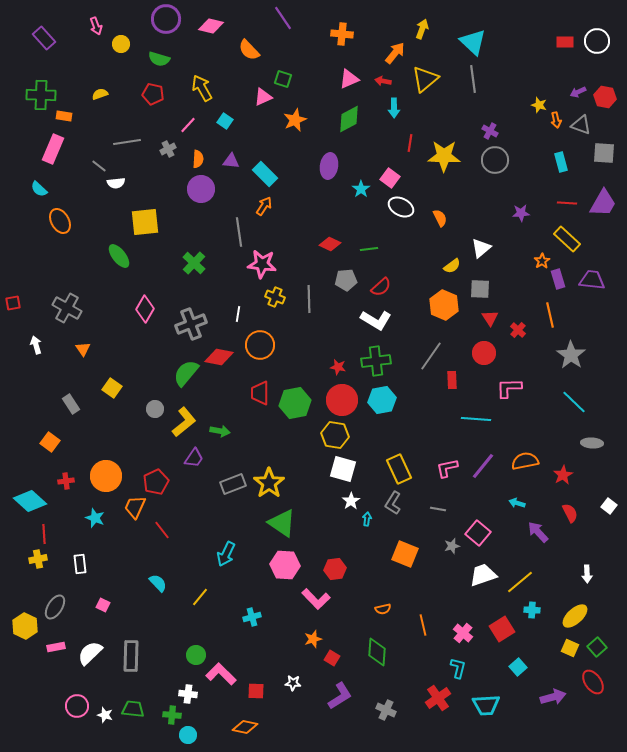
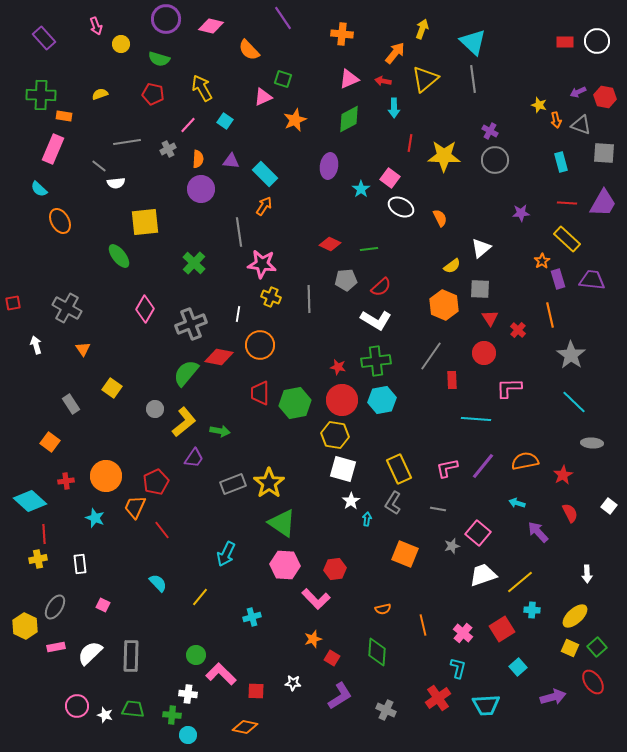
yellow cross at (275, 297): moved 4 px left
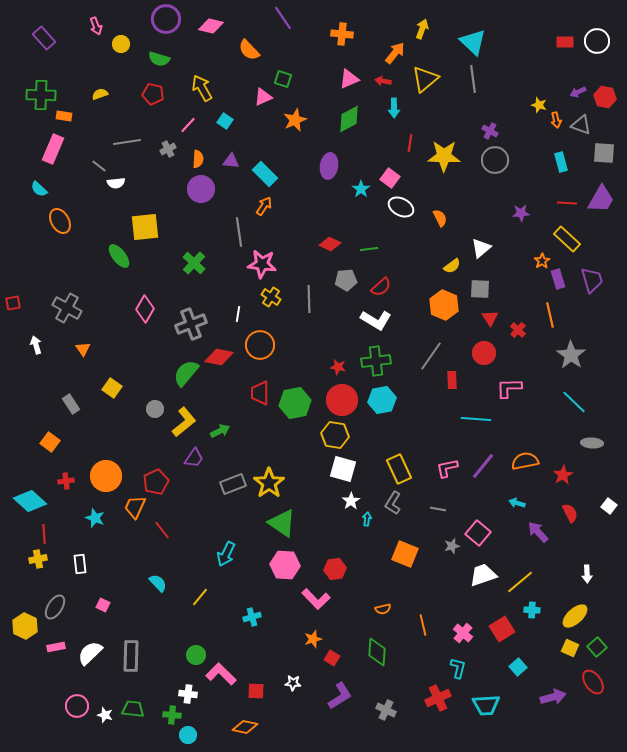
purple trapezoid at (603, 203): moved 2 px left, 4 px up
yellow square at (145, 222): moved 5 px down
purple trapezoid at (592, 280): rotated 68 degrees clockwise
yellow cross at (271, 297): rotated 12 degrees clockwise
green arrow at (220, 431): rotated 36 degrees counterclockwise
red cross at (438, 698): rotated 10 degrees clockwise
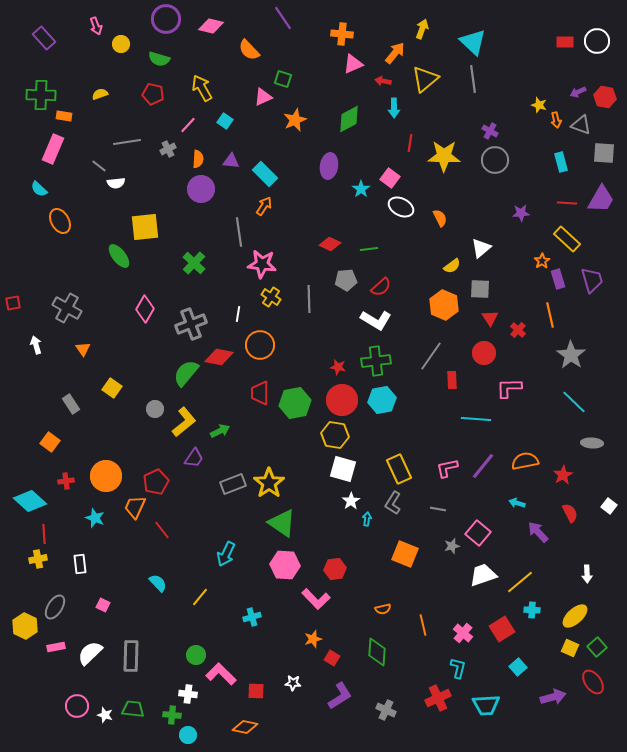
pink triangle at (349, 79): moved 4 px right, 15 px up
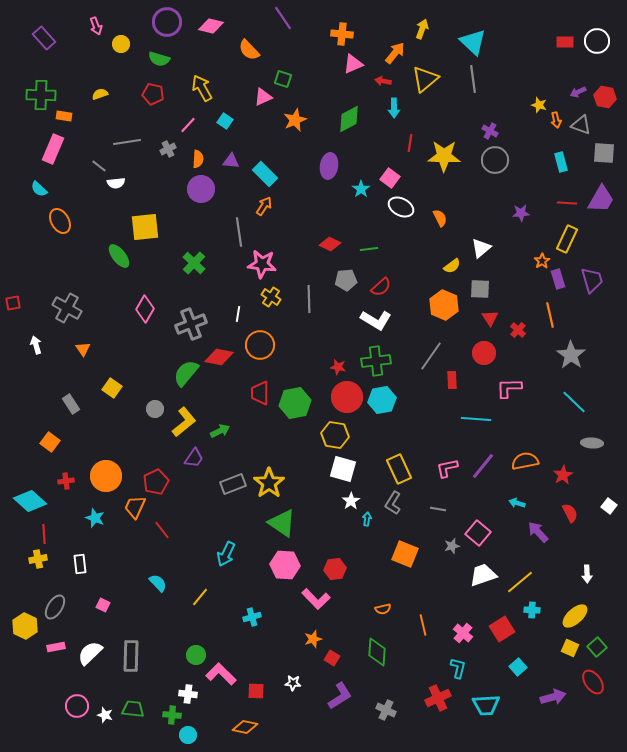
purple circle at (166, 19): moved 1 px right, 3 px down
yellow rectangle at (567, 239): rotated 72 degrees clockwise
red circle at (342, 400): moved 5 px right, 3 px up
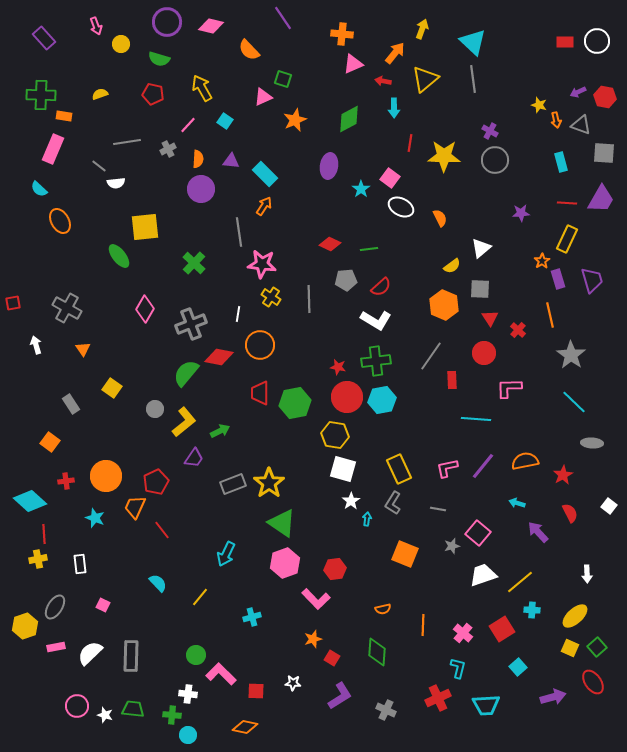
pink hexagon at (285, 565): moved 2 px up; rotated 24 degrees counterclockwise
orange line at (423, 625): rotated 15 degrees clockwise
yellow hexagon at (25, 626): rotated 15 degrees clockwise
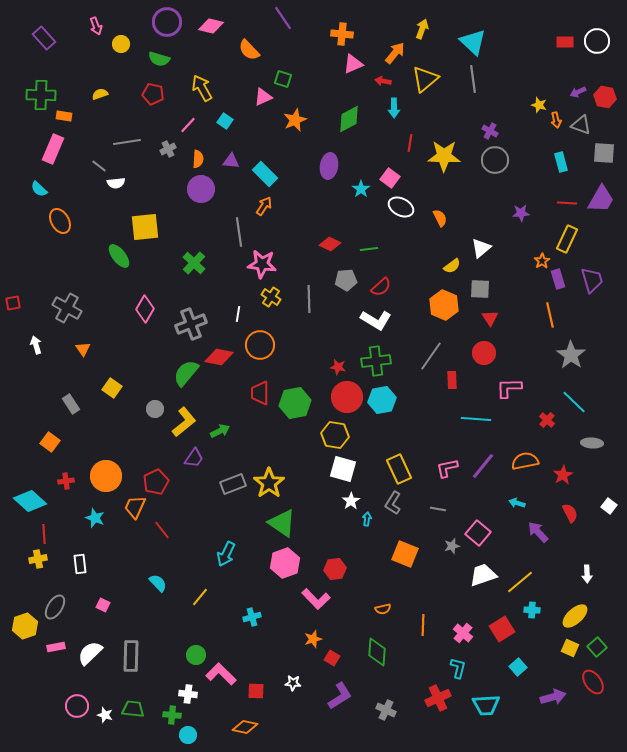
red cross at (518, 330): moved 29 px right, 90 px down
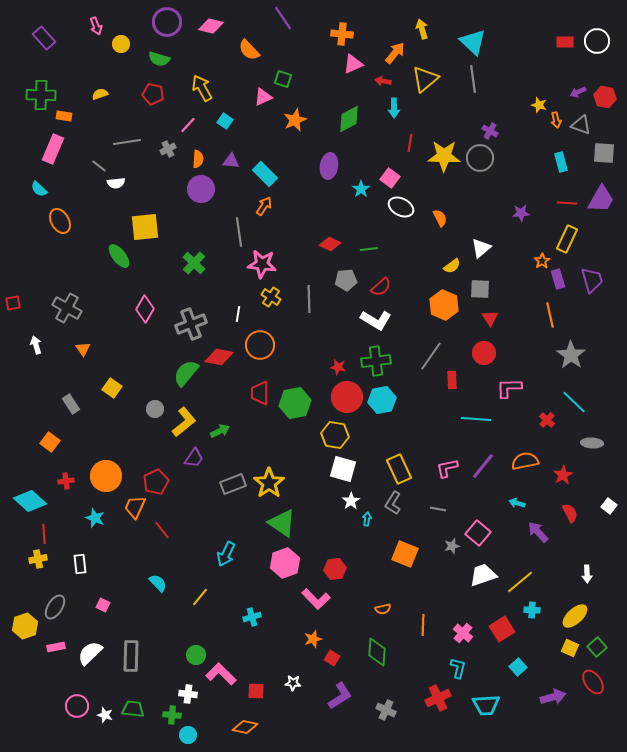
yellow arrow at (422, 29): rotated 36 degrees counterclockwise
gray circle at (495, 160): moved 15 px left, 2 px up
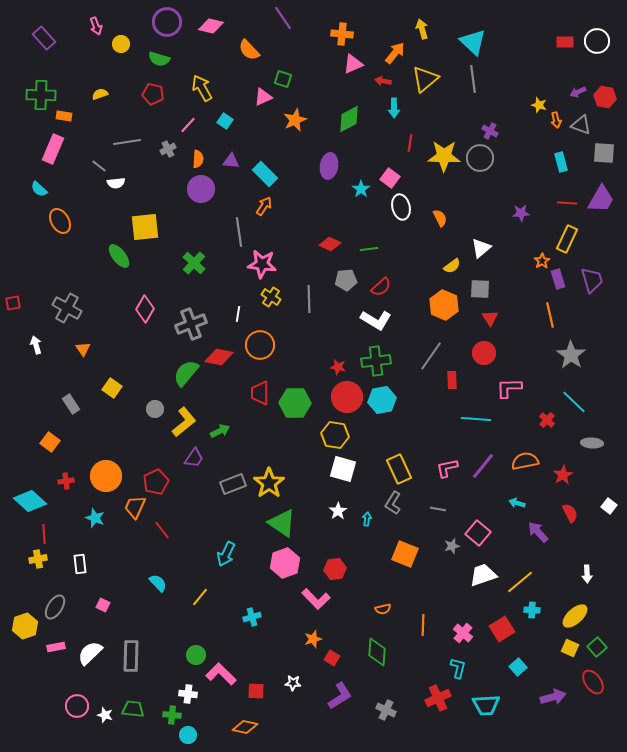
white ellipse at (401, 207): rotated 50 degrees clockwise
green hexagon at (295, 403): rotated 12 degrees clockwise
white star at (351, 501): moved 13 px left, 10 px down
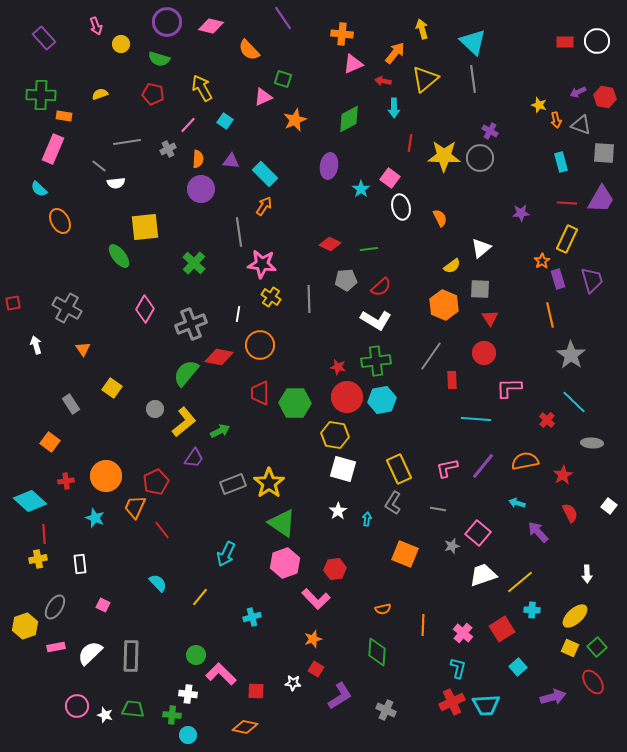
red square at (332, 658): moved 16 px left, 11 px down
red cross at (438, 698): moved 14 px right, 4 px down
